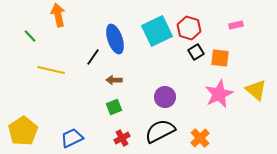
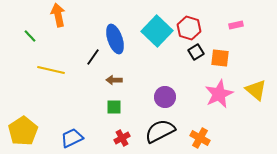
cyan square: rotated 20 degrees counterclockwise
green square: rotated 21 degrees clockwise
orange cross: rotated 18 degrees counterclockwise
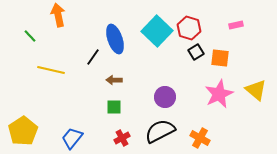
blue trapezoid: rotated 25 degrees counterclockwise
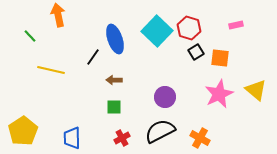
blue trapezoid: rotated 40 degrees counterclockwise
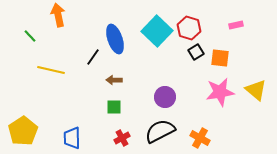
pink star: moved 1 px right, 2 px up; rotated 16 degrees clockwise
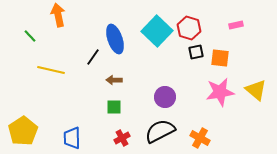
black square: rotated 21 degrees clockwise
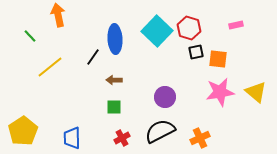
blue ellipse: rotated 16 degrees clockwise
orange square: moved 2 px left, 1 px down
yellow line: moved 1 px left, 3 px up; rotated 52 degrees counterclockwise
yellow triangle: moved 2 px down
orange cross: rotated 36 degrees clockwise
